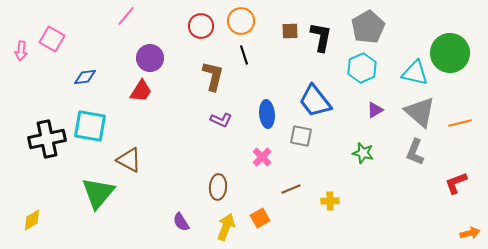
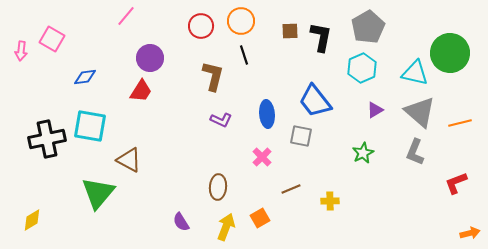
green star: rotated 30 degrees clockwise
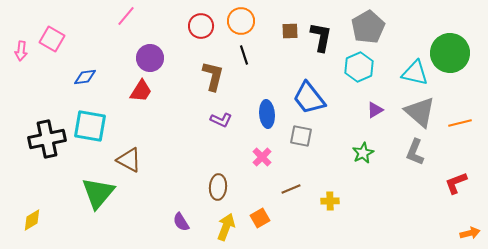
cyan hexagon: moved 3 px left, 1 px up
blue trapezoid: moved 6 px left, 3 px up
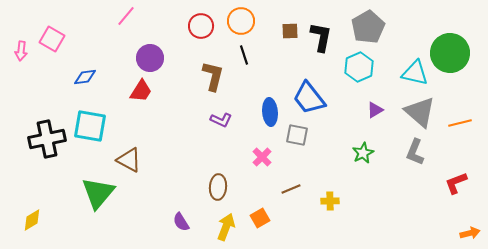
blue ellipse: moved 3 px right, 2 px up
gray square: moved 4 px left, 1 px up
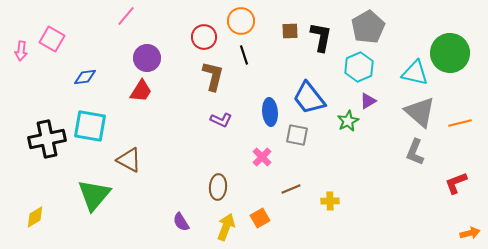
red circle: moved 3 px right, 11 px down
purple circle: moved 3 px left
purple triangle: moved 7 px left, 9 px up
green star: moved 15 px left, 32 px up
green triangle: moved 4 px left, 2 px down
yellow diamond: moved 3 px right, 3 px up
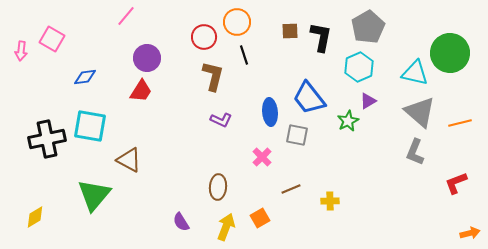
orange circle: moved 4 px left, 1 px down
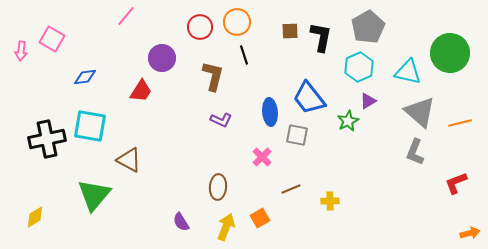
red circle: moved 4 px left, 10 px up
purple circle: moved 15 px right
cyan triangle: moved 7 px left, 1 px up
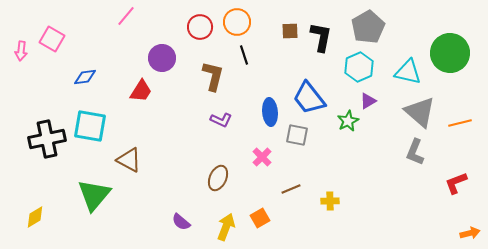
brown ellipse: moved 9 px up; rotated 20 degrees clockwise
purple semicircle: rotated 18 degrees counterclockwise
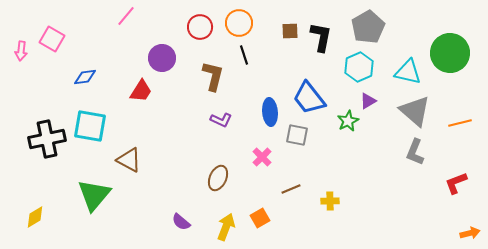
orange circle: moved 2 px right, 1 px down
gray triangle: moved 5 px left, 1 px up
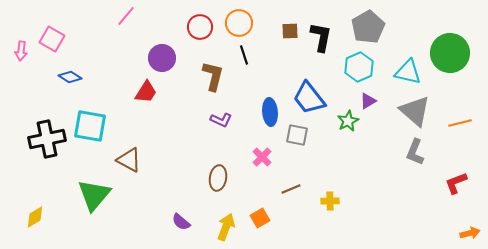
blue diamond: moved 15 px left; rotated 40 degrees clockwise
red trapezoid: moved 5 px right, 1 px down
brown ellipse: rotated 15 degrees counterclockwise
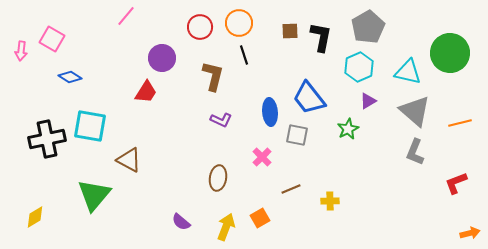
green star: moved 8 px down
